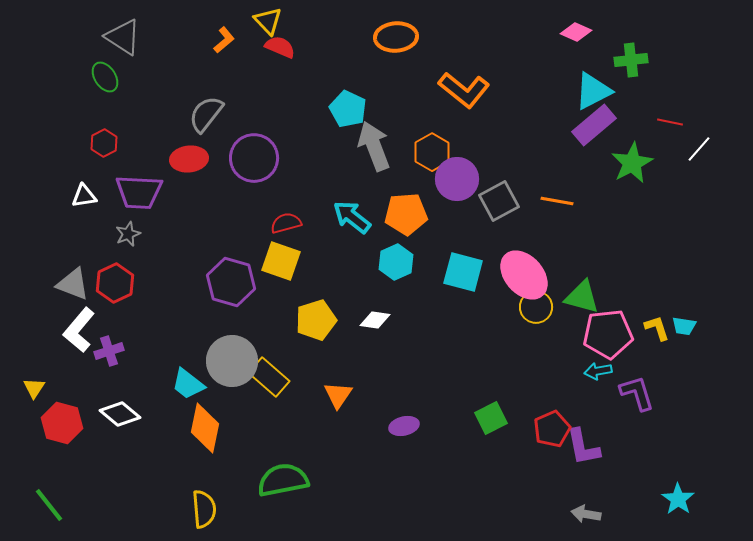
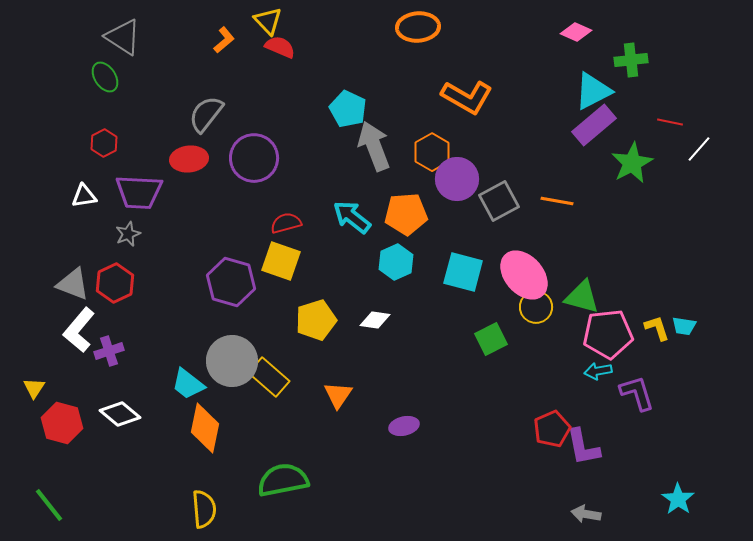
orange ellipse at (396, 37): moved 22 px right, 10 px up
orange L-shape at (464, 90): moved 3 px right, 7 px down; rotated 9 degrees counterclockwise
green square at (491, 418): moved 79 px up
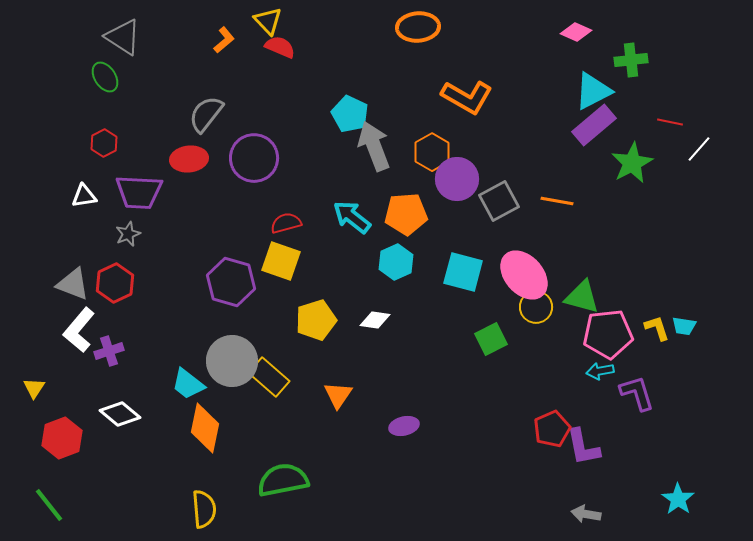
cyan pentagon at (348, 109): moved 2 px right, 5 px down
cyan arrow at (598, 371): moved 2 px right
red hexagon at (62, 423): moved 15 px down; rotated 24 degrees clockwise
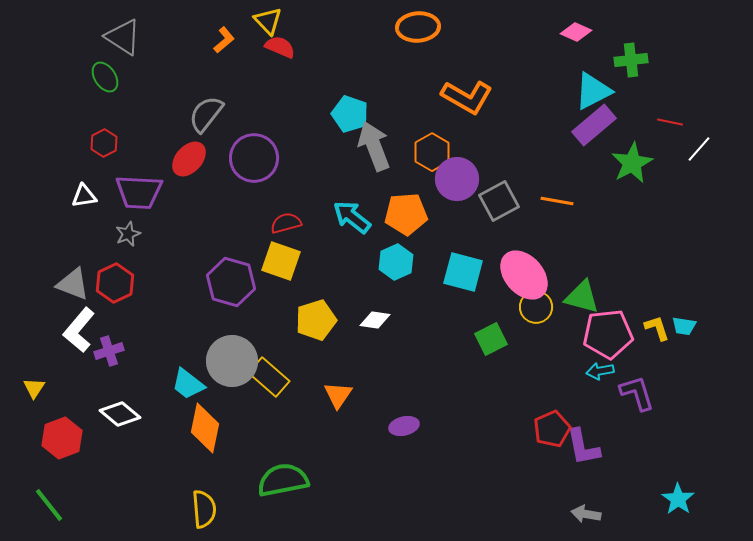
cyan pentagon at (350, 114): rotated 6 degrees counterclockwise
red ellipse at (189, 159): rotated 42 degrees counterclockwise
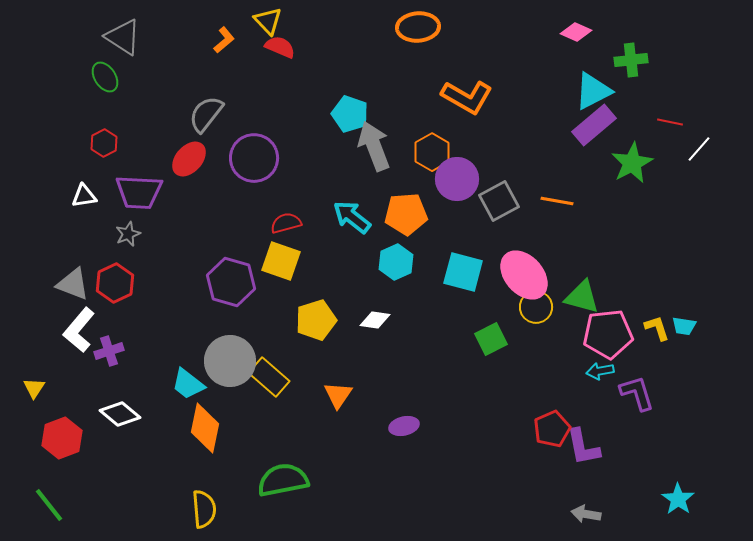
gray circle at (232, 361): moved 2 px left
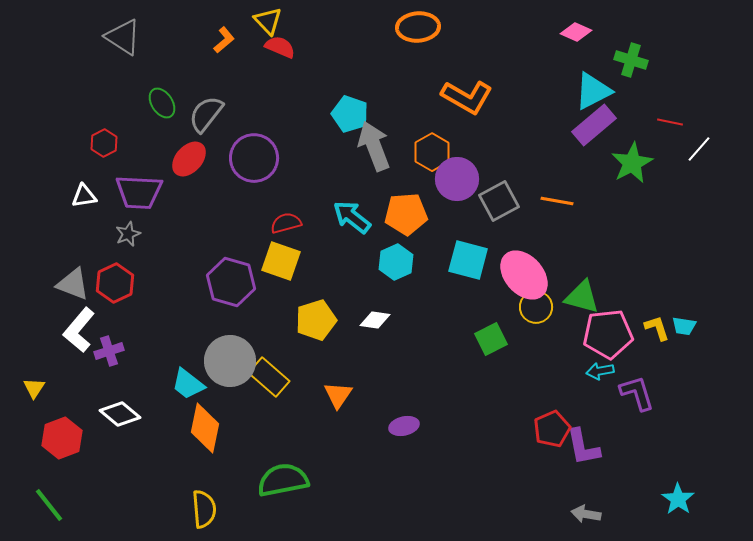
green cross at (631, 60): rotated 24 degrees clockwise
green ellipse at (105, 77): moved 57 px right, 26 px down
cyan square at (463, 272): moved 5 px right, 12 px up
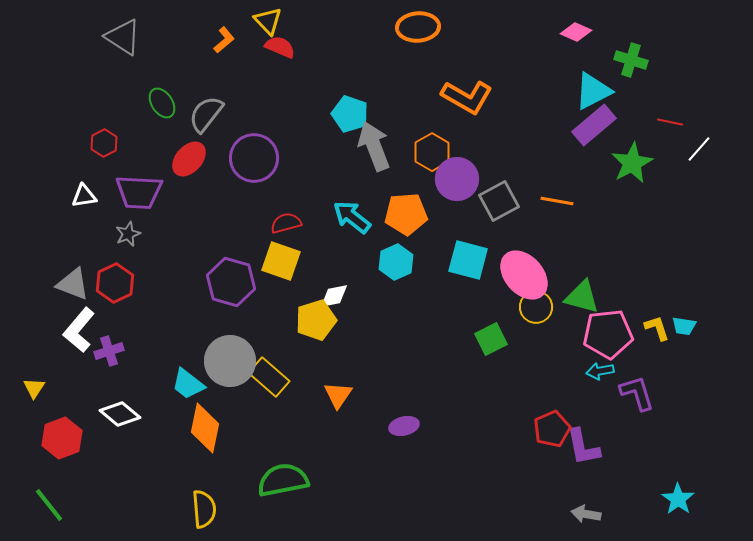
white diamond at (375, 320): moved 41 px left, 24 px up; rotated 20 degrees counterclockwise
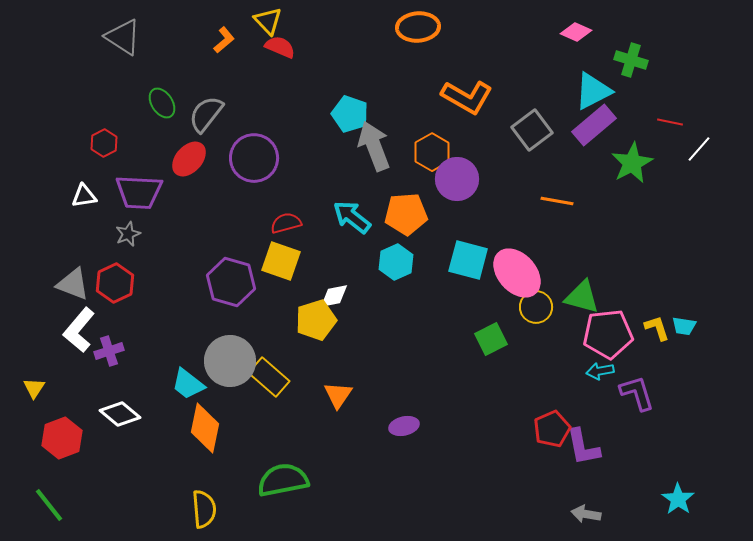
gray square at (499, 201): moved 33 px right, 71 px up; rotated 9 degrees counterclockwise
pink ellipse at (524, 275): moved 7 px left, 2 px up
